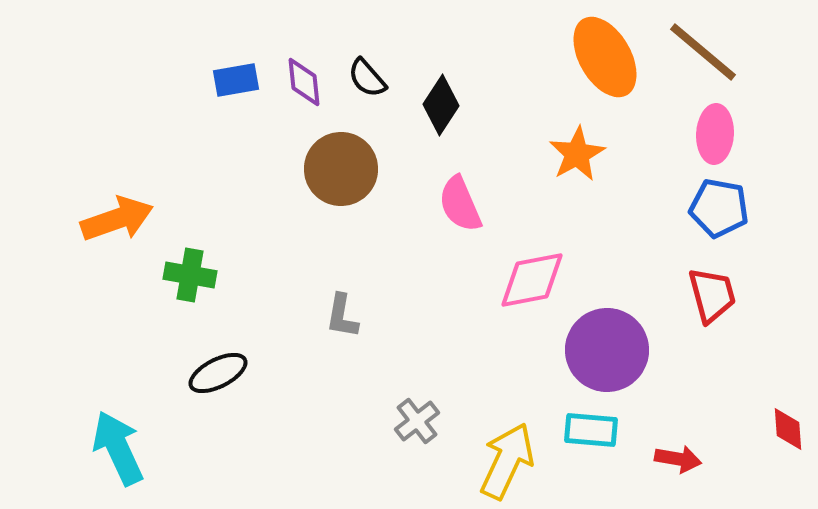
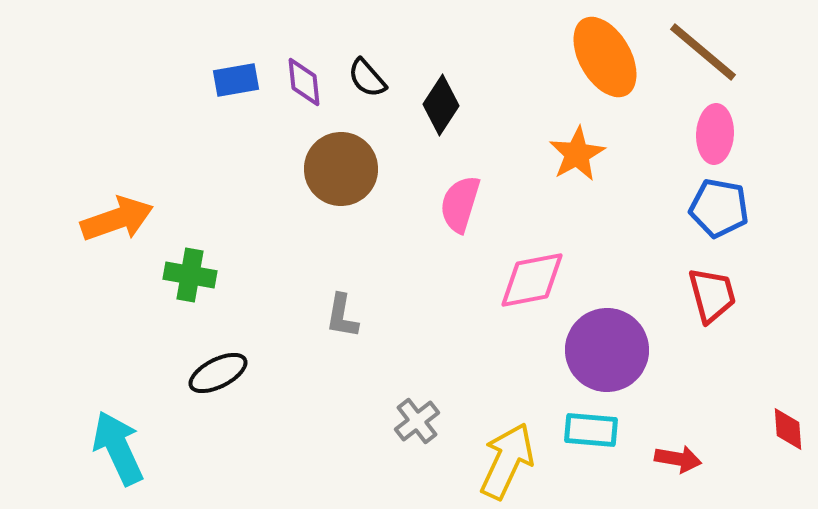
pink semicircle: rotated 40 degrees clockwise
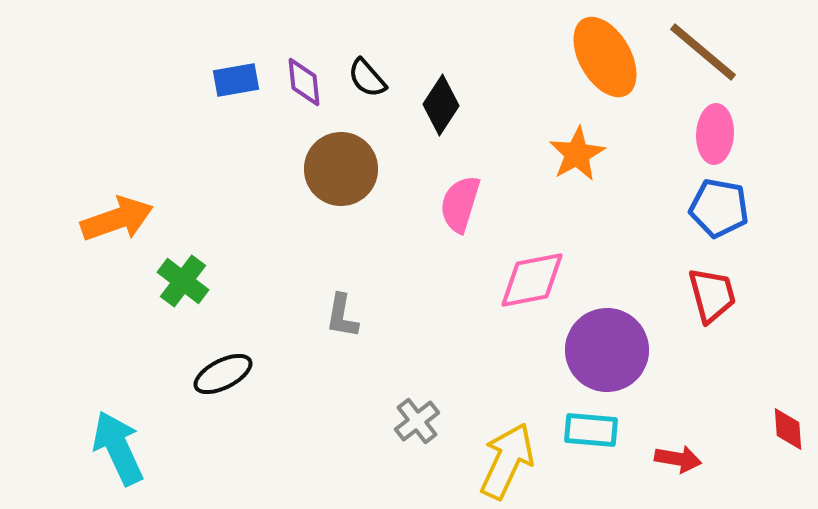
green cross: moved 7 px left, 6 px down; rotated 27 degrees clockwise
black ellipse: moved 5 px right, 1 px down
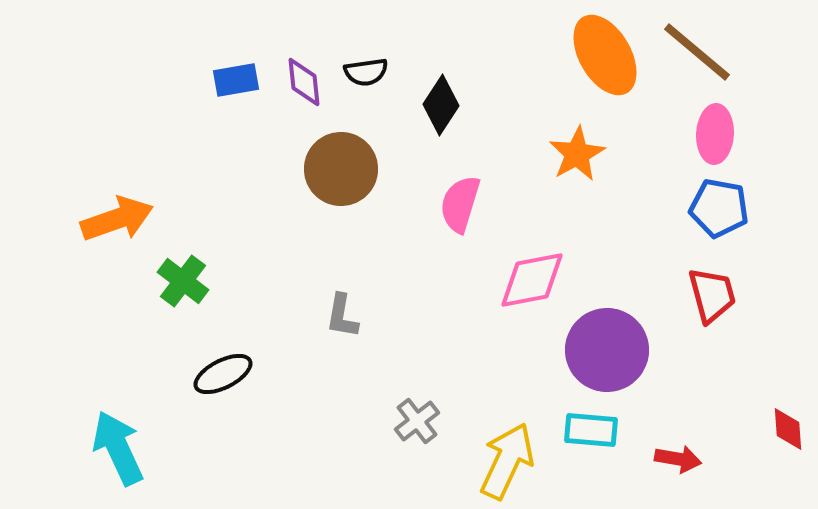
brown line: moved 6 px left
orange ellipse: moved 2 px up
black semicircle: moved 1 px left, 6 px up; rotated 57 degrees counterclockwise
